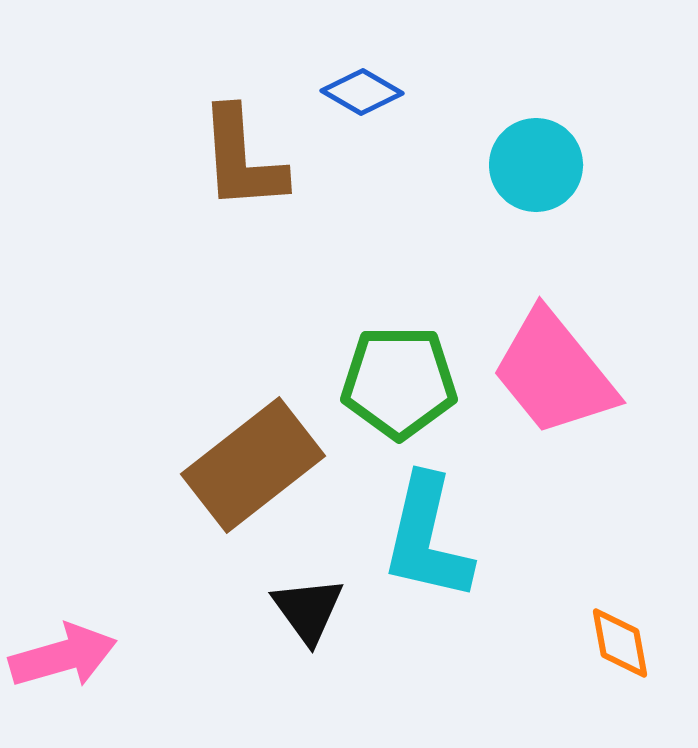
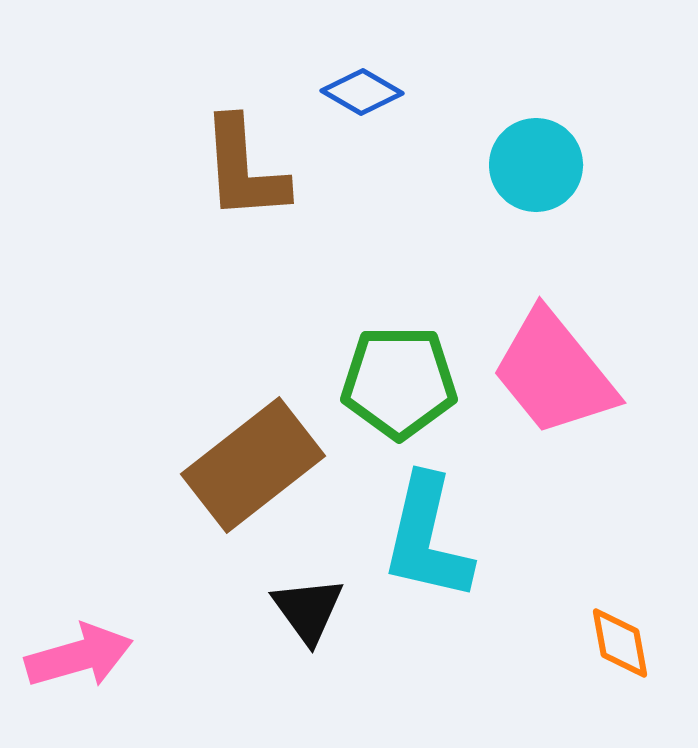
brown L-shape: moved 2 px right, 10 px down
pink arrow: moved 16 px right
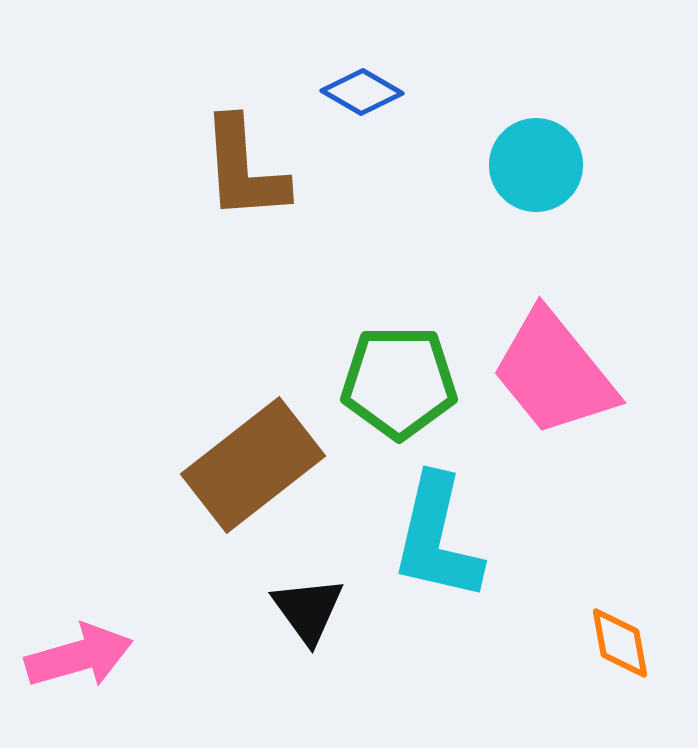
cyan L-shape: moved 10 px right
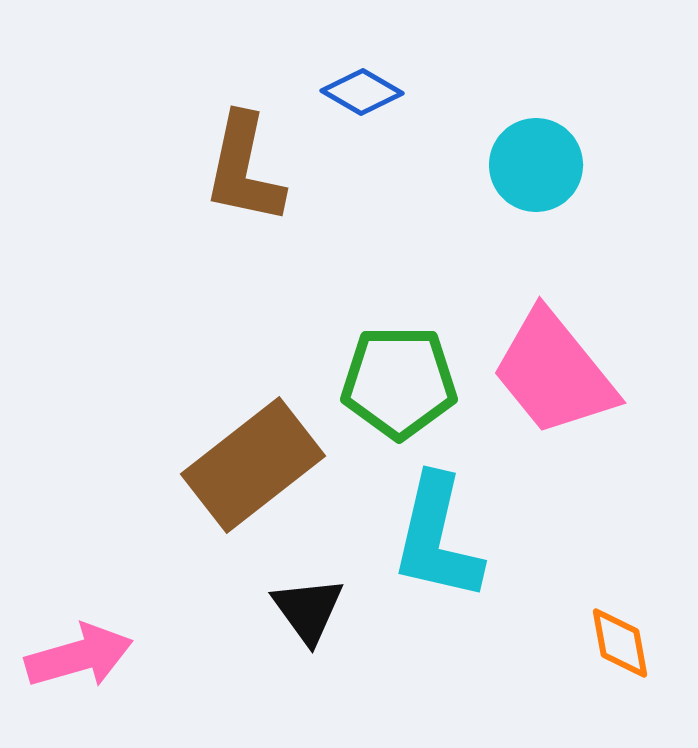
brown L-shape: rotated 16 degrees clockwise
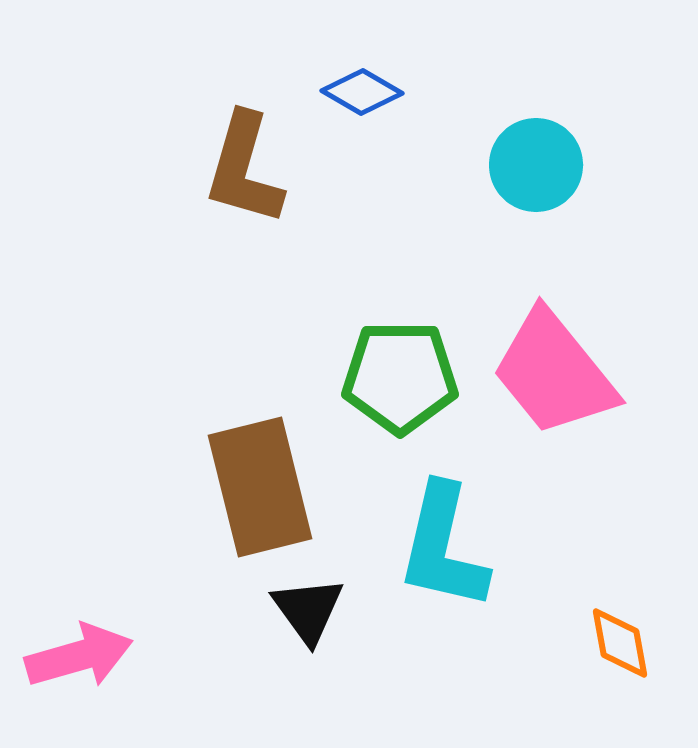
brown L-shape: rotated 4 degrees clockwise
green pentagon: moved 1 px right, 5 px up
brown rectangle: moved 7 px right, 22 px down; rotated 66 degrees counterclockwise
cyan L-shape: moved 6 px right, 9 px down
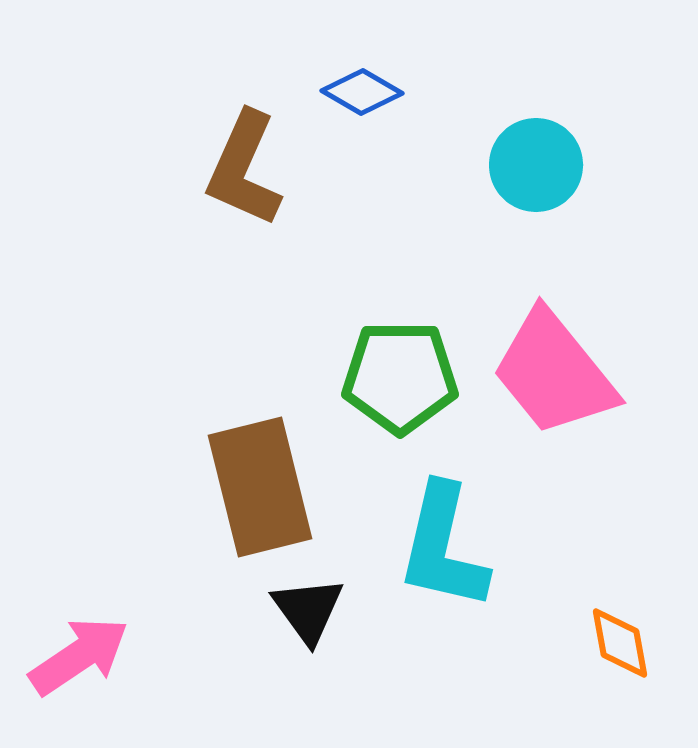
brown L-shape: rotated 8 degrees clockwise
pink arrow: rotated 18 degrees counterclockwise
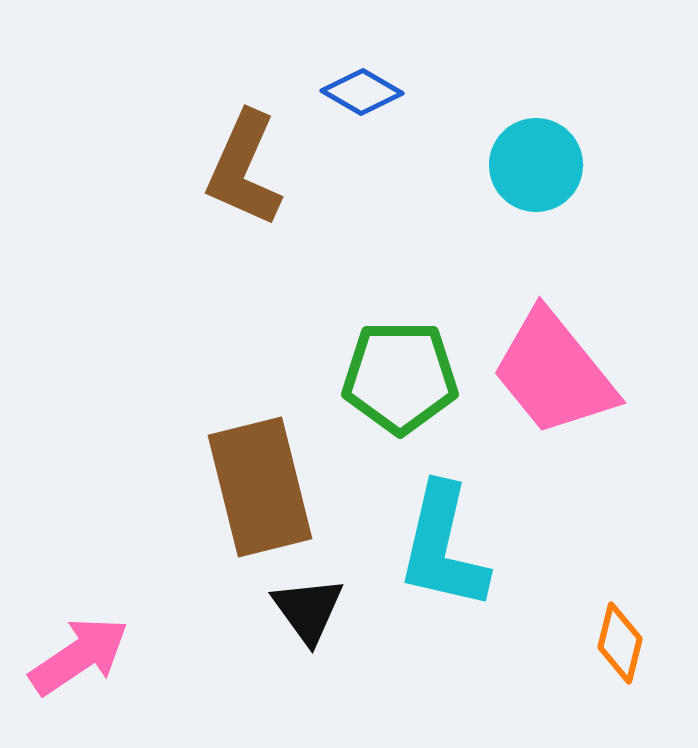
orange diamond: rotated 24 degrees clockwise
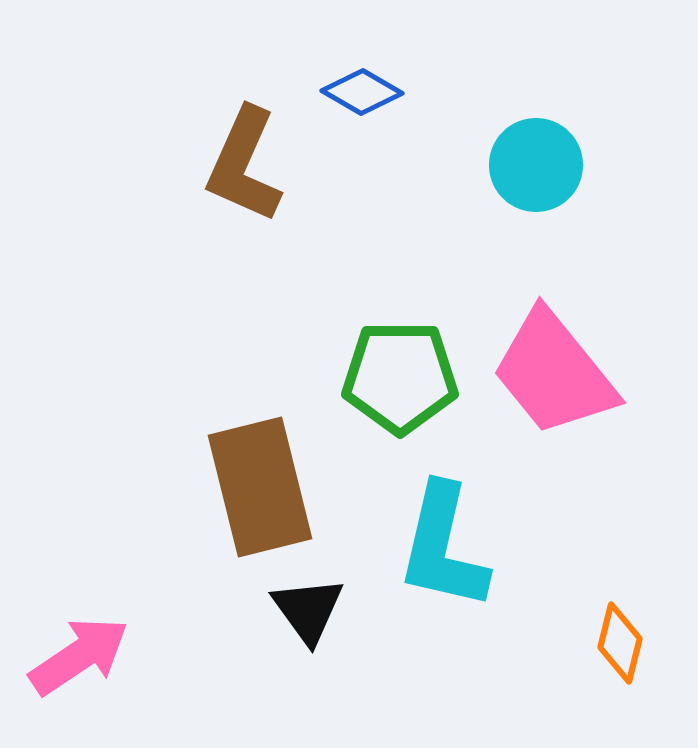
brown L-shape: moved 4 px up
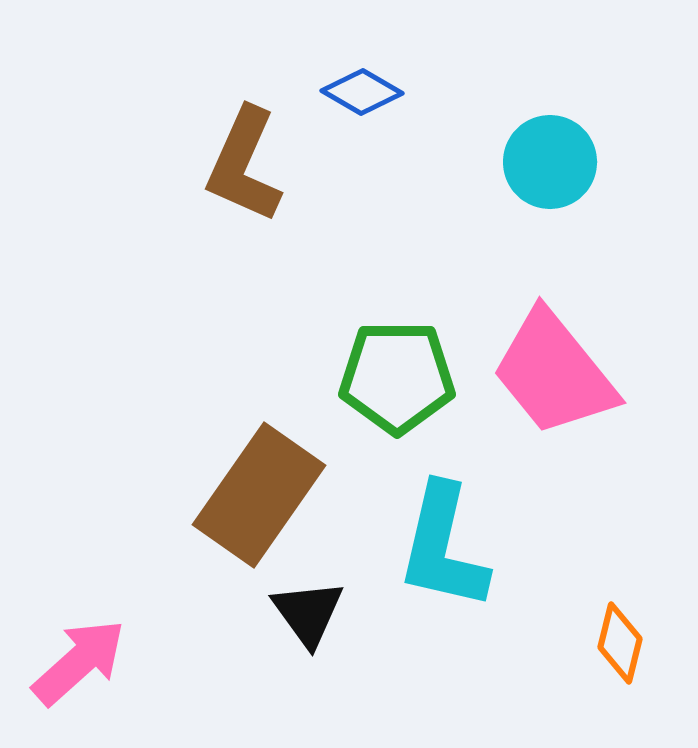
cyan circle: moved 14 px right, 3 px up
green pentagon: moved 3 px left
brown rectangle: moved 1 px left, 8 px down; rotated 49 degrees clockwise
black triangle: moved 3 px down
pink arrow: moved 6 px down; rotated 8 degrees counterclockwise
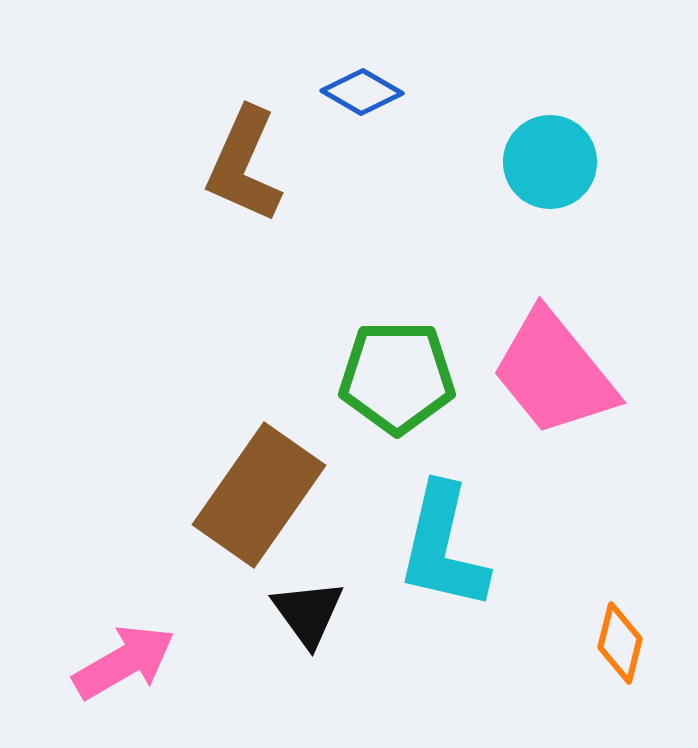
pink arrow: moved 45 px right; rotated 12 degrees clockwise
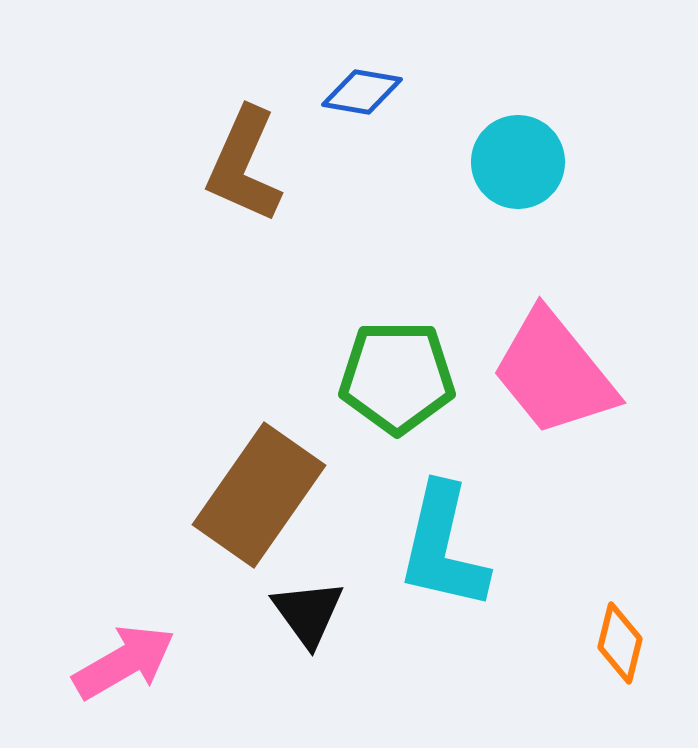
blue diamond: rotated 20 degrees counterclockwise
cyan circle: moved 32 px left
